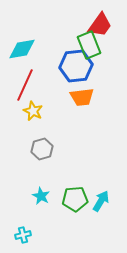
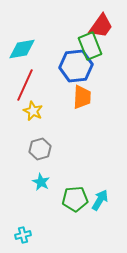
red trapezoid: moved 1 px right, 1 px down
green rectangle: moved 1 px right, 1 px down
orange trapezoid: rotated 80 degrees counterclockwise
gray hexagon: moved 2 px left
cyan star: moved 14 px up
cyan arrow: moved 1 px left, 1 px up
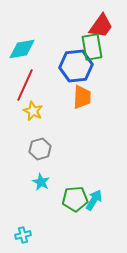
green rectangle: moved 2 px right, 1 px down; rotated 12 degrees clockwise
cyan arrow: moved 6 px left
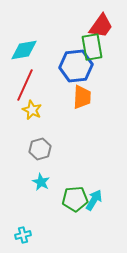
cyan diamond: moved 2 px right, 1 px down
yellow star: moved 1 px left, 1 px up
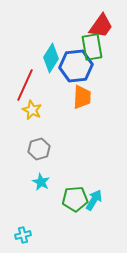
cyan diamond: moved 27 px right, 8 px down; rotated 48 degrees counterclockwise
gray hexagon: moved 1 px left
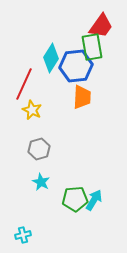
red line: moved 1 px left, 1 px up
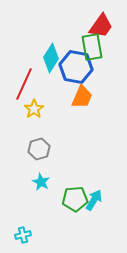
blue hexagon: moved 1 px down; rotated 16 degrees clockwise
orange trapezoid: rotated 20 degrees clockwise
yellow star: moved 2 px right, 1 px up; rotated 12 degrees clockwise
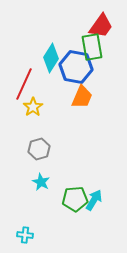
yellow star: moved 1 px left, 2 px up
cyan cross: moved 2 px right; rotated 21 degrees clockwise
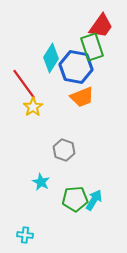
green rectangle: rotated 8 degrees counterclockwise
red line: rotated 60 degrees counterclockwise
orange trapezoid: rotated 45 degrees clockwise
gray hexagon: moved 25 px right, 1 px down; rotated 25 degrees counterclockwise
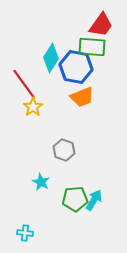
red trapezoid: moved 1 px up
green rectangle: rotated 68 degrees counterclockwise
cyan cross: moved 2 px up
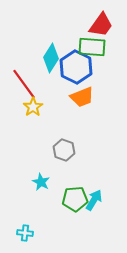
blue hexagon: rotated 16 degrees clockwise
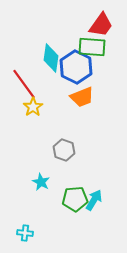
cyan diamond: rotated 24 degrees counterclockwise
